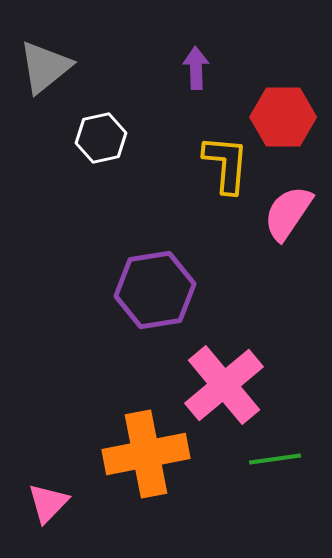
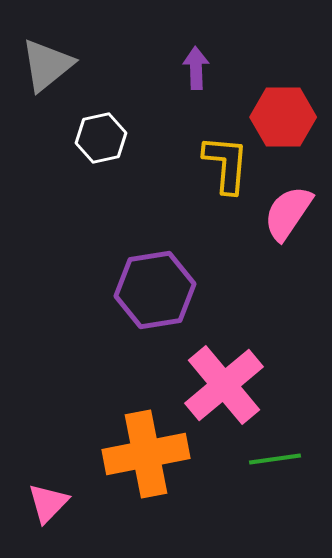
gray triangle: moved 2 px right, 2 px up
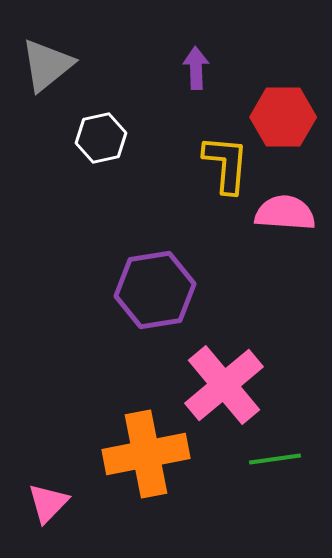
pink semicircle: moved 3 px left; rotated 60 degrees clockwise
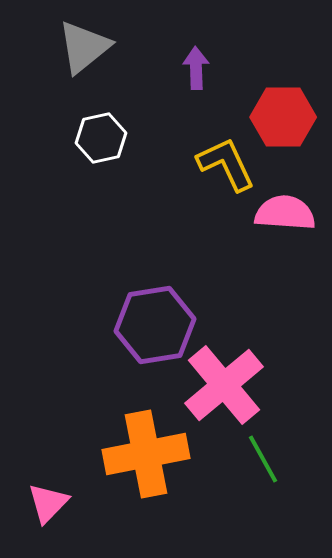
gray triangle: moved 37 px right, 18 px up
yellow L-shape: rotated 30 degrees counterclockwise
purple hexagon: moved 35 px down
green line: moved 12 px left; rotated 69 degrees clockwise
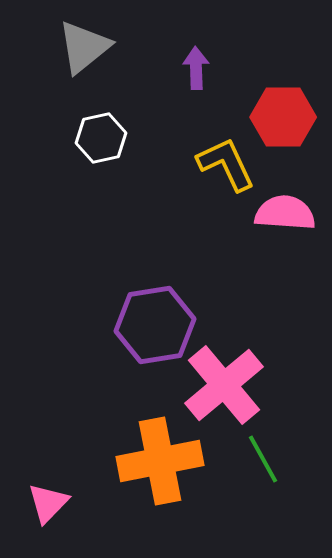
orange cross: moved 14 px right, 7 px down
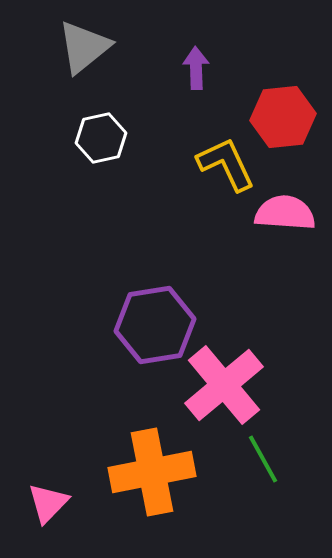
red hexagon: rotated 6 degrees counterclockwise
orange cross: moved 8 px left, 11 px down
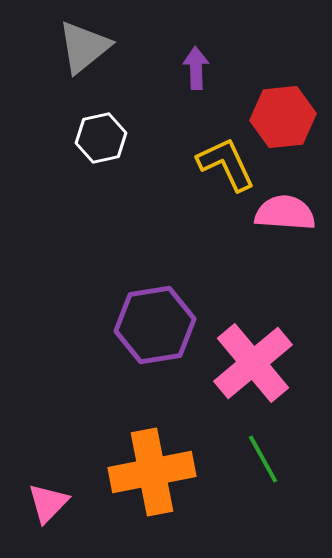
pink cross: moved 29 px right, 22 px up
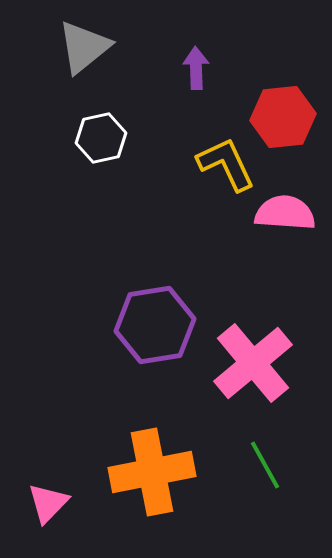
green line: moved 2 px right, 6 px down
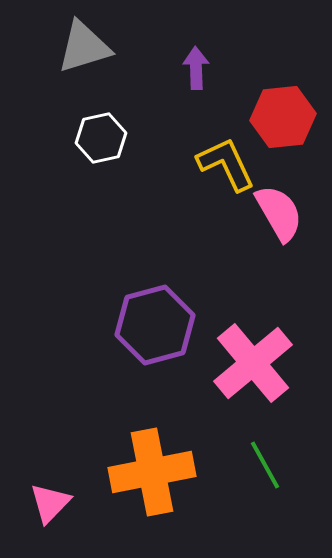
gray triangle: rotated 22 degrees clockwise
pink semicircle: moved 6 px left; rotated 56 degrees clockwise
purple hexagon: rotated 6 degrees counterclockwise
pink triangle: moved 2 px right
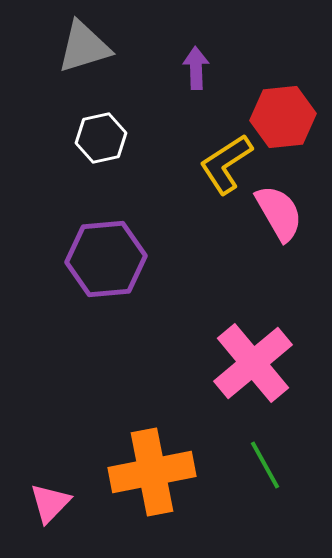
yellow L-shape: rotated 98 degrees counterclockwise
purple hexagon: moved 49 px left, 66 px up; rotated 10 degrees clockwise
